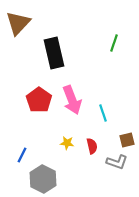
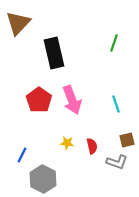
cyan line: moved 13 px right, 9 px up
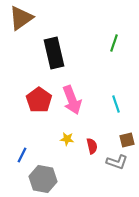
brown triangle: moved 3 px right, 5 px up; rotated 12 degrees clockwise
yellow star: moved 4 px up
gray hexagon: rotated 16 degrees counterclockwise
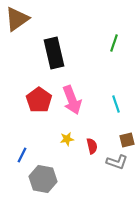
brown triangle: moved 4 px left, 1 px down
yellow star: rotated 16 degrees counterclockwise
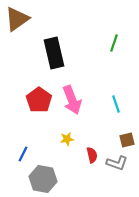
red semicircle: moved 9 px down
blue line: moved 1 px right, 1 px up
gray L-shape: moved 1 px down
